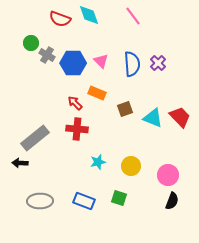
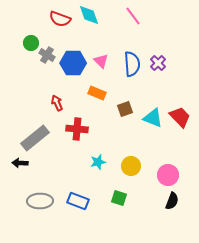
red arrow: moved 18 px left; rotated 21 degrees clockwise
blue rectangle: moved 6 px left
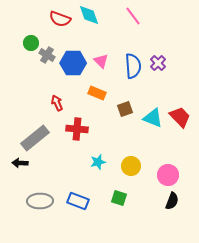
blue semicircle: moved 1 px right, 2 px down
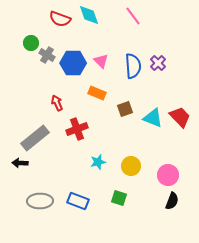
red cross: rotated 25 degrees counterclockwise
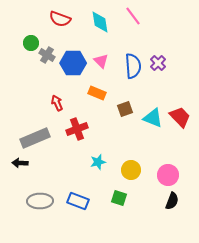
cyan diamond: moved 11 px right, 7 px down; rotated 10 degrees clockwise
gray rectangle: rotated 16 degrees clockwise
yellow circle: moved 4 px down
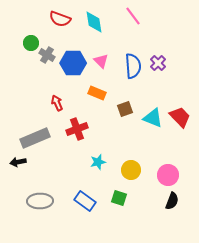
cyan diamond: moved 6 px left
black arrow: moved 2 px left, 1 px up; rotated 14 degrees counterclockwise
blue rectangle: moved 7 px right; rotated 15 degrees clockwise
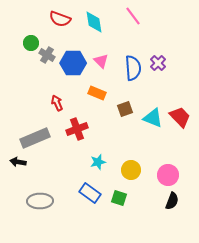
blue semicircle: moved 2 px down
black arrow: rotated 21 degrees clockwise
blue rectangle: moved 5 px right, 8 px up
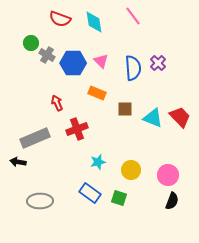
brown square: rotated 21 degrees clockwise
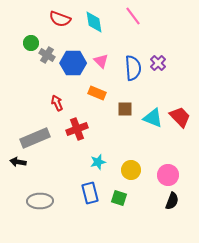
blue rectangle: rotated 40 degrees clockwise
